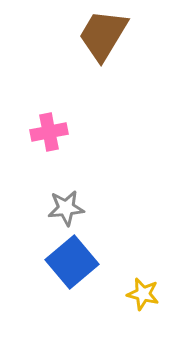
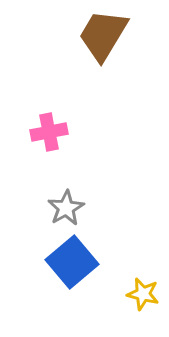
gray star: rotated 24 degrees counterclockwise
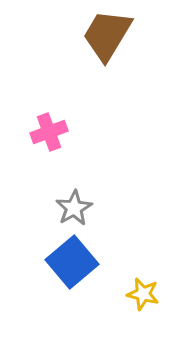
brown trapezoid: moved 4 px right
pink cross: rotated 9 degrees counterclockwise
gray star: moved 8 px right
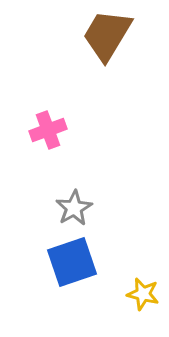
pink cross: moved 1 px left, 2 px up
blue square: rotated 21 degrees clockwise
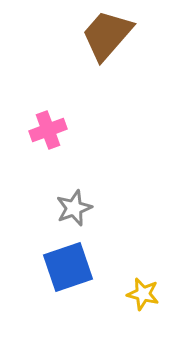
brown trapezoid: rotated 10 degrees clockwise
gray star: rotated 9 degrees clockwise
blue square: moved 4 px left, 5 px down
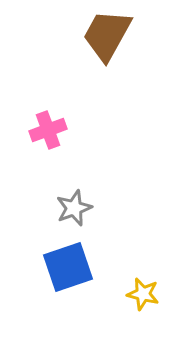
brown trapezoid: rotated 12 degrees counterclockwise
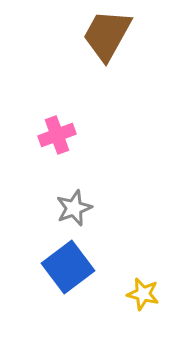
pink cross: moved 9 px right, 5 px down
blue square: rotated 18 degrees counterclockwise
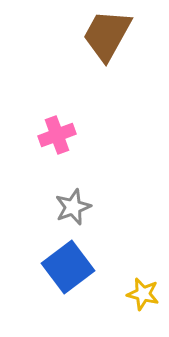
gray star: moved 1 px left, 1 px up
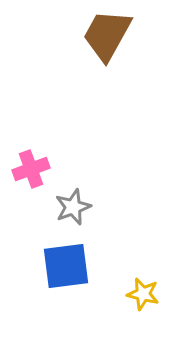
pink cross: moved 26 px left, 34 px down
blue square: moved 2 px left, 1 px up; rotated 30 degrees clockwise
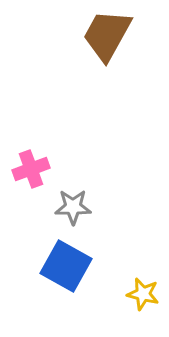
gray star: rotated 21 degrees clockwise
blue square: rotated 36 degrees clockwise
